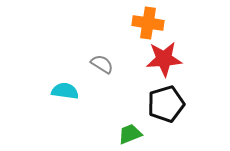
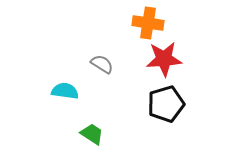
green trapezoid: moved 38 px left; rotated 55 degrees clockwise
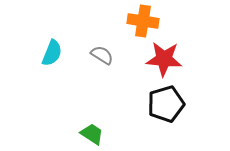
orange cross: moved 5 px left, 2 px up
red star: rotated 9 degrees clockwise
gray semicircle: moved 9 px up
cyan semicircle: moved 13 px left, 38 px up; rotated 104 degrees clockwise
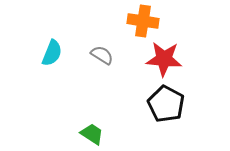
black pentagon: rotated 27 degrees counterclockwise
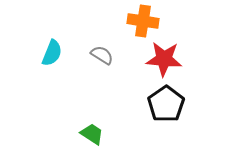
black pentagon: rotated 9 degrees clockwise
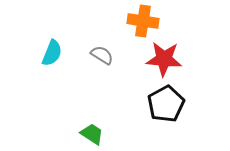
black pentagon: rotated 6 degrees clockwise
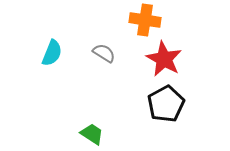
orange cross: moved 2 px right, 1 px up
gray semicircle: moved 2 px right, 2 px up
red star: rotated 24 degrees clockwise
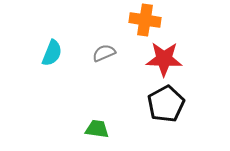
gray semicircle: rotated 55 degrees counterclockwise
red star: rotated 27 degrees counterclockwise
green trapezoid: moved 5 px right, 5 px up; rotated 25 degrees counterclockwise
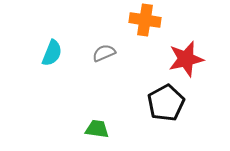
red star: moved 22 px right; rotated 15 degrees counterclockwise
black pentagon: moved 1 px up
